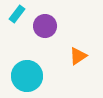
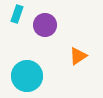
cyan rectangle: rotated 18 degrees counterclockwise
purple circle: moved 1 px up
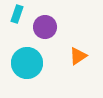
purple circle: moved 2 px down
cyan circle: moved 13 px up
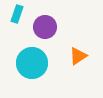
cyan circle: moved 5 px right
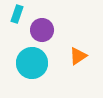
purple circle: moved 3 px left, 3 px down
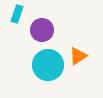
cyan circle: moved 16 px right, 2 px down
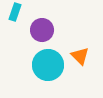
cyan rectangle: moved 2 px left, 2 px up
orange triangle: moved 2 px right; rotated 42 degrees counterclockwise
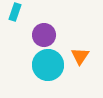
purple circle: moved 2 px right, 5 px down
orange triangle: rotated 18 degrees clockwise
